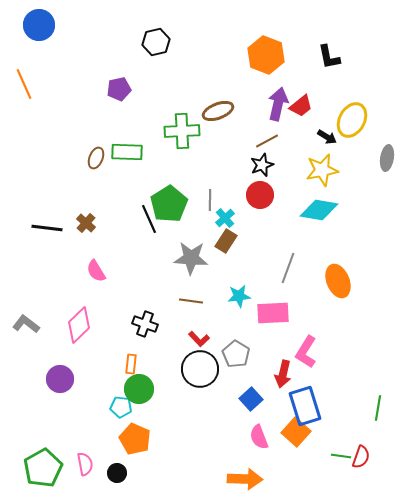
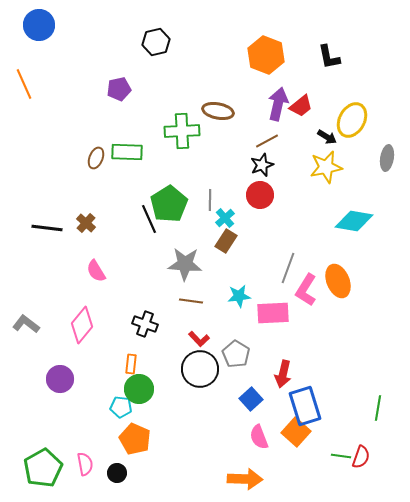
brown ellipse at (218, 111): rotated 32 degrees clockwise
yellow star at (322, 170): moved 4 px right, 3 px up
cyan diamond at (319, 210): moved 35 px right, 11 px down
gray star at (191, 258): moved 6 px left, 6 px down
pink diamond at (79, 325): moved 3 px right; rotated 6 degrees counterclockwise
pink L-shape at (306, 352): moved 62 px up
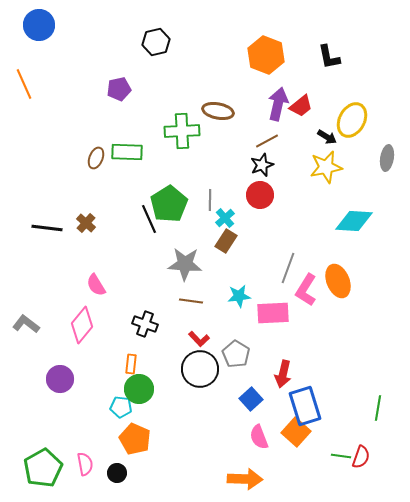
cyan diamond at (354, 221): rotated 6 degrees counterclockwise
pink semicircle at (96, 271): moved 14 px down
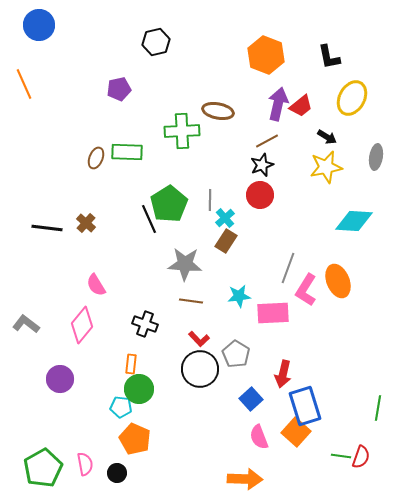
yellow ellipse at (352, 120): moved 22 px up
gray ellipse at (387, 158): moved 11 px left, 1 px up
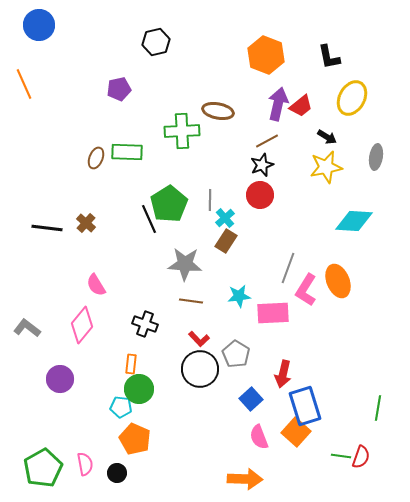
gray L-shape at (26, 324): moved 1 px right, 4 px down
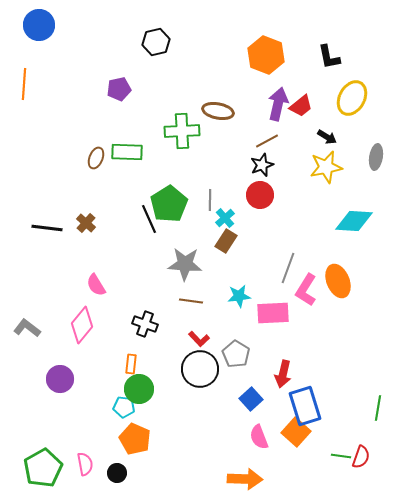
orange line at (24, 84): rotated 28 degrees clockwise
cyan pentagon at (121, 407): moved 3 px right
